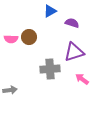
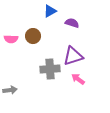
brown circle: moved 4 px right, 1 px up
purple triangle: moved 1 px left, 4 px down
pink arrow: moved 4 px left
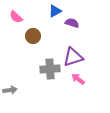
blue triangle: moved 5 px right
pink semicircle: moved 5 px right, 22 px up; rotated 40 degrees clockwise
purple triangle: moved 1 px down
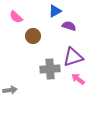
purple semicircle: moved 3 px left, 3 px down
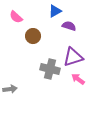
gray cross: rotated 18 degrees clockwise
gray arrow: moved 1 px up
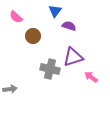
blue triangle: rotated 24 degrees counterclockwise
pink arrow: moved 13 px right, 2 px up
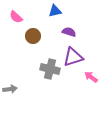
blue triangle: rotated 40 degrees clockwise
purple semicircle: moved 6 px down
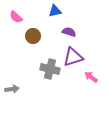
gray arrow: moved 2 px right
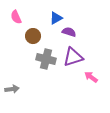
blue triangle: moved 1 px right, 7 px down; rotated 16 degrees counterclockwise
pink semicircle: rotated 24 degrees clockwise
gray cross: moved 4 px left, 10 px up
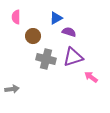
pink semicircle: rotated 24 degrees clockwise
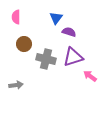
blue triangle: rotated 24 degrees counterclockwise
brown circle: moved 9 px left, 8 px down
pink arrow: moved 1 px left, 1 px up
gray arrow: moved 4 px right, 4 px up
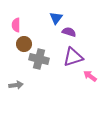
pink semicircle: moved 8 px down
gray cross: moved 7 px left
